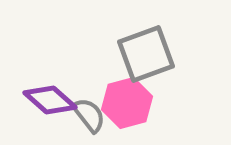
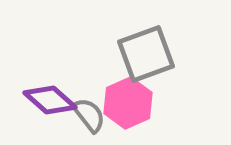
pink hexagon: moved 1 px right; rotated 9 degrees counterclockwise
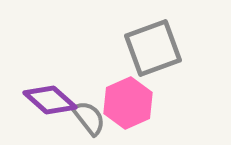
gray square: moved 7 px right, 6 px up
gray semicircle: moved 3 px down
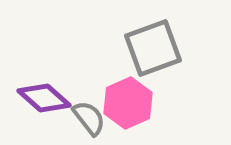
purple diamond: moved 6 px left, 2 px up
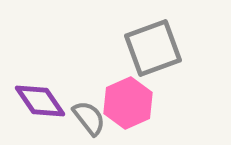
purple diamond: moved 4 px left, 3 px down; rotated 14 degrees clockwise
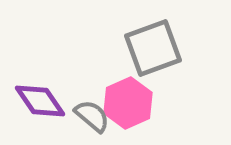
gray semicircle: moved 3 px right, 2 px up; rotated 12 degrees counterclockwise
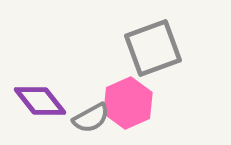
purple diamond: rotated 4 degrees counterclockwise
gray semicircle: moved 1 px left, 2 px down; rotated 111 degrees clockwise
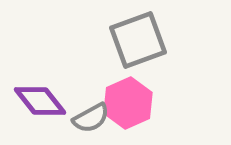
gray square: moved 15 px left, 8 px up
